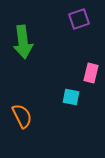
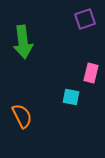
purple square: moved 6 px right
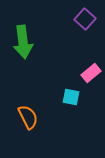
purple square: rotated 30 degrees counterclockwise
pink rectangle: rotated 36 degrees clockwise
orange semicircle: moved 6 px right, 1 px down
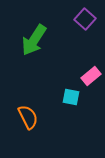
green arrow: moved 11 px right, 2 px up; rotated 40 degrees clockwise
pink rectangle: moved 3 px down
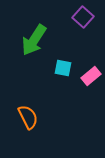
purple square: moved 2 px left, 2 px up
cyan square: moved 8 px left, 29 px up
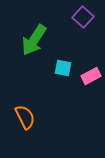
pink rectangle: rotated 12 degrees clockwise
orange semicircle: moved 3 px left
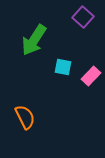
cyan square: moved 1 px up
pink rectangle: rotated 18 degrees counterclockwise
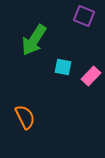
purple square: moved 1 px right, 1 px up; rotated 20 degrees counterclockwise
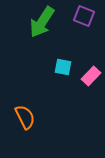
green arrow: moved 8 px right, 18 px up
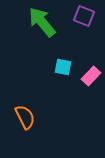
green arrow: rotated 108 degrees clockwise
